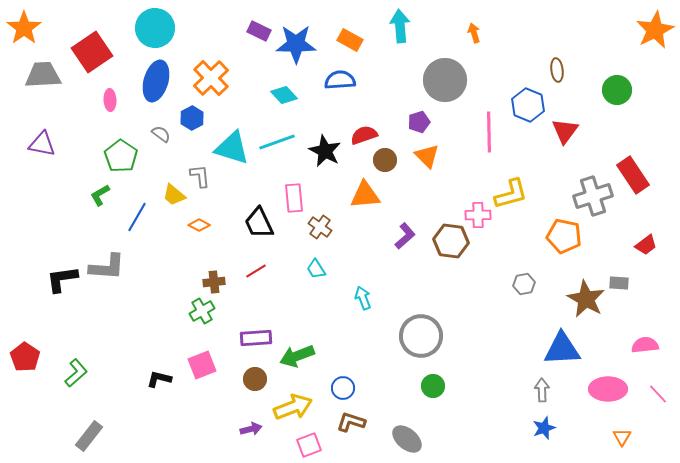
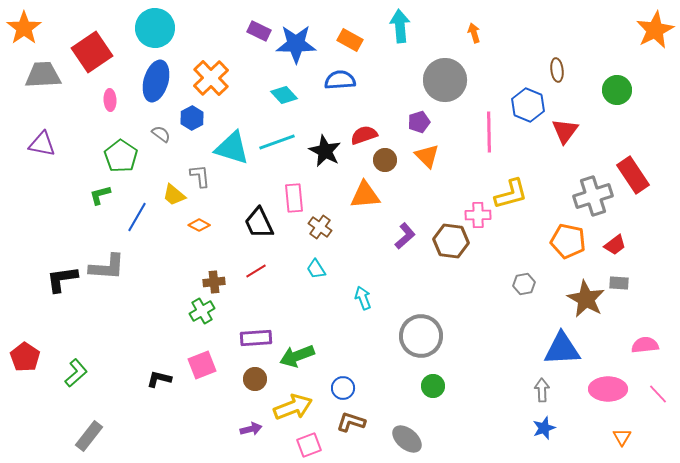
green L-shape at (100, 195): rotated 15 degrees clockwise
orange pentagon at (564, 236): moved 4 px right, 5 px down
red trapezoid at (646, 245): moved 31 px left
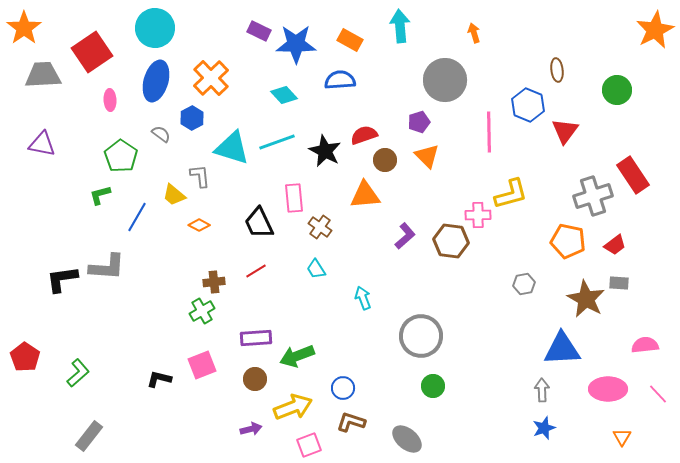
green L-shape at (76, 373): moved 2 px right
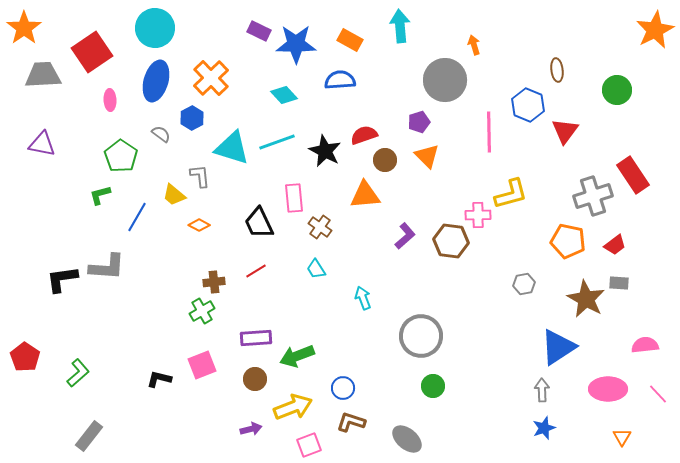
orange arrow at (474, 33): moved 12 px down
blue triangle at (562, 349): moved 4 px left, 2 px up; rotated 30 degrees counterclockwise
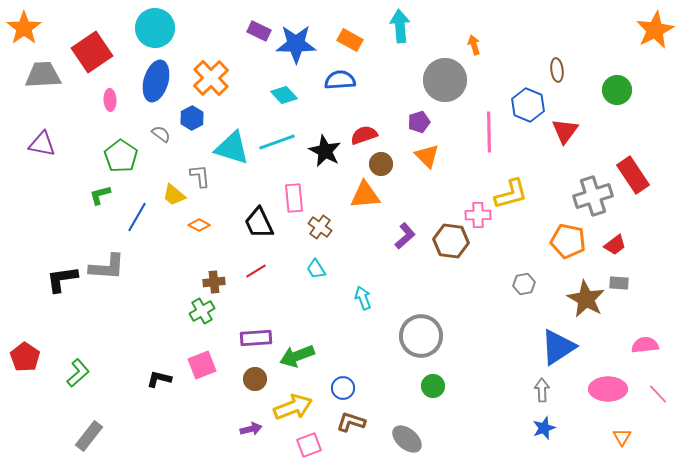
brown circle at (385, 160): moved 4 px left, 4 px down
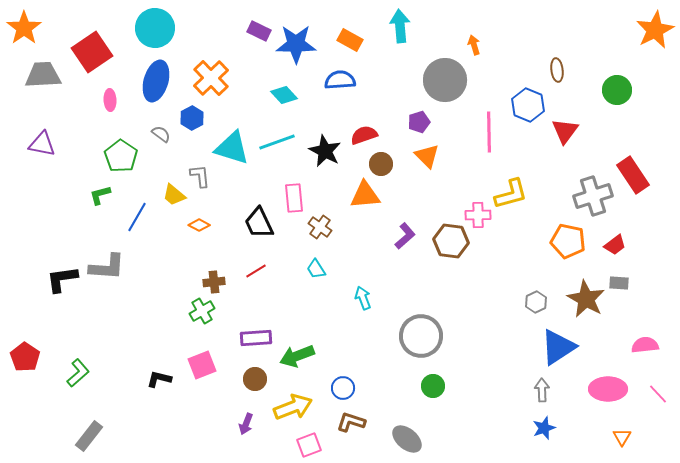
gray hexagon at (524, 284): moved 12 px right, 18 px down; rotated 15 degrees counterclockwise
purple arrow at (251, 429): moved 5 px left, 5 px up; rotated 125 degrees clockwise
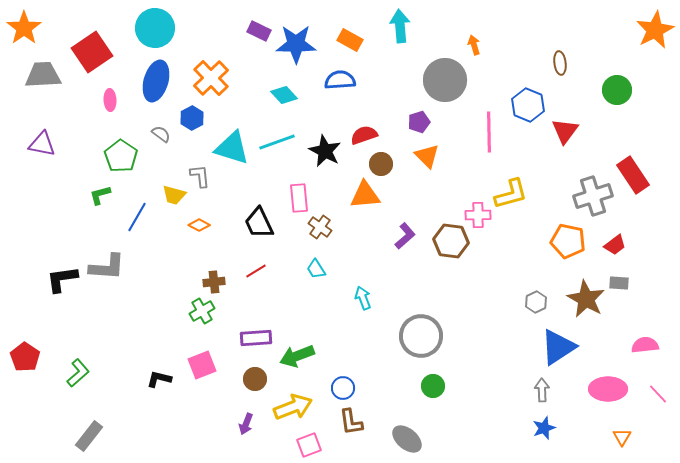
brown ellipse at (557, 70): moved 3 px right, 7 px up
yellow trapezoid at (174, 195): rotated 25 degrees counterclockwise
pink rectangle at (294, 198): moved 5 px right
brown L-shape at (351, 422): rotated 116 degrees counterclockwise
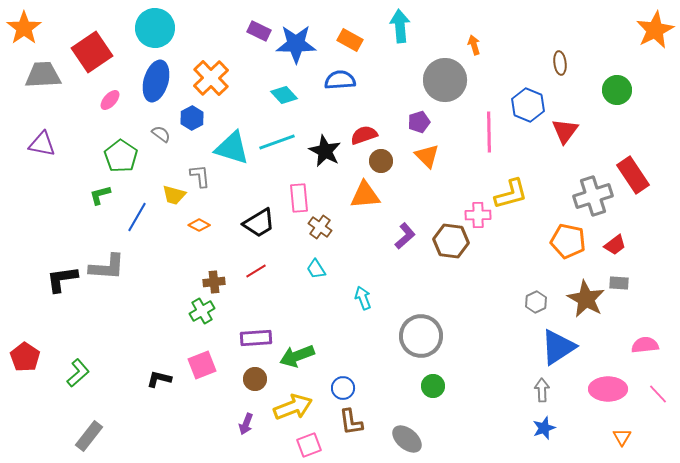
pink ellipse at (110, 100): rotated 45 degrees clockwise
brown circle at (381, 164): moved 3 px up
black trapezoid at (259, 223): rotated 96 degrees counterclockwise
